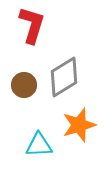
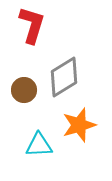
brown circle: moved 5 px down
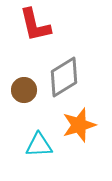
red L-shape: moved 3 px right; rotated 150 degrees clockwise
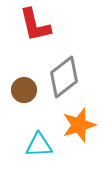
gray diamond: rotated 6 degrees counterclockwise
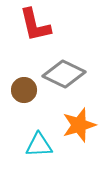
gray diamond: moved 3 px up; rotated 63 degrees clockwise
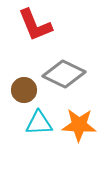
red L-shape: rotated 9 degrees counterclockwise
orange star: rotated 20 degrees clockwise
cyan triangle: moved 22 px up
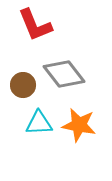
gray diamond: rotated 27 degrees clockwise
brown circle: moved 1 px left, 5 px up
orange star: rotated 8 degrees clockwise
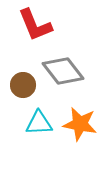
gray diamond: moved 1 px left, 3 px up
orange star: moved 1 px right, 1 px up
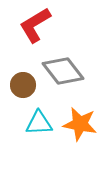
red L-shape: rotated 81 degrees clockwise
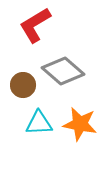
gray diamond: rotated 12 degrees counterclockwise
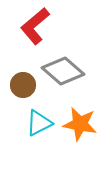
red L-shape: moved 1 px down; rotated 9 degrees counterclockwise
cyan triangle: rotated 24 degrees counterclockwise
